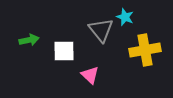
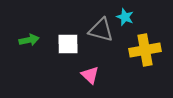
gray triangle: rotated 36 degrees counterclockwise
white square: moved 4 px right, 7 px up
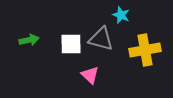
cyan star: moved 4 px left, 2 px up
gray triangle: moved 9 px down
white square: moved 3 px right
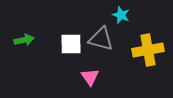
green arrow: moved 5 px left
yellow cross: moved 3 px right
pink triangle: moved 2 px down; rotated 12 degrees clockwise
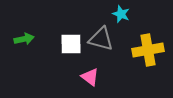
cyan star: moved 1 px up
green arrow: moved 1 px up
pink triangle: rotated 18 degrees counterclockwise
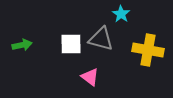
cyan star: rotated 12 degrees clockwise
green arrow: moved 2 px left, 6 px down
yellow cross: rotated 20 degrees clockwise
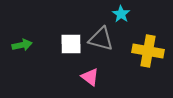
yellow cross: moved 1 px down
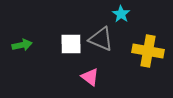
gray triangle: rotated 8 degrees clockwise
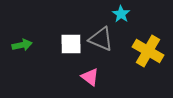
yellow cross: rotated 20 degrees clockwise
